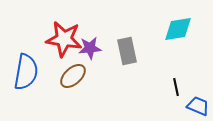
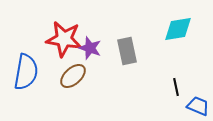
purple star: rotated 25 degrees clockwise
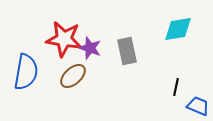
black line: rotated 24 degrees clockwise
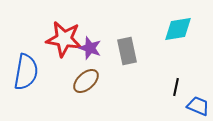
brown ellipse: moved 13 px right, 5 px down
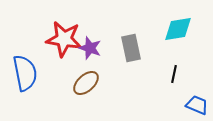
gray rectangle: moved 4 px right, 3 px up
blue semicircle: moved 1 px left, 1 px down; rotated 21 degrees counterclockwise
brown ellipse: moved 2 px down
black line: moved 2 px left, 13 px up
blue trapezoid: moved 1 px left, 1 px up
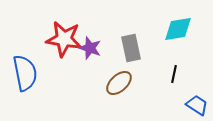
brown ellipse: moved 33 px right
blue trapezoid: rotated 10 degrees clockwise
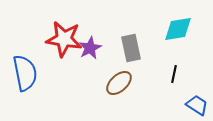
purple star: rotated 25 degrees clockwise
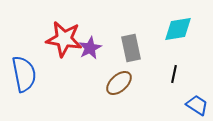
blue semicircle: moved 1 px left, 1 px down
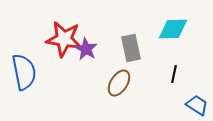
cyan diamond: moved 5 px left; rotated 8 degrees clockwise
purple star: moved 4 px left, 1 px down; rotated 15 degrees counterclockwise
blue semicircle: moved 2 px up
brown ellipse: rotated 16 degrees counterclockwise
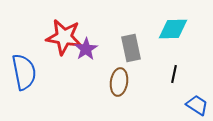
red star: moved 2 px up
purple star: rotated 10 degrees clockwise
brown ellipse: moved 1 px up; rotated 24 degrees counterclockwise
